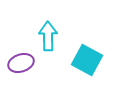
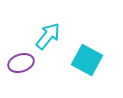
cyan arrow: rotated 40 degrees clockwise
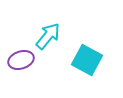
purple ellipse: moved 3 px up
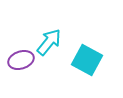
cyan arrow: moved 1 px right, 6 px down
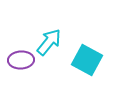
purple ellipse: rotated 15 degrees clockwise
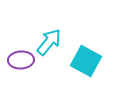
cyan square: moved 1 px left, 1 px down
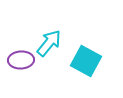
cyan arrow: moved 1 px down
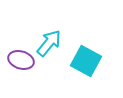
purple ellipse: rotated 20 degrees clockwise
